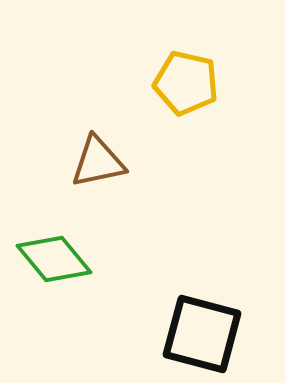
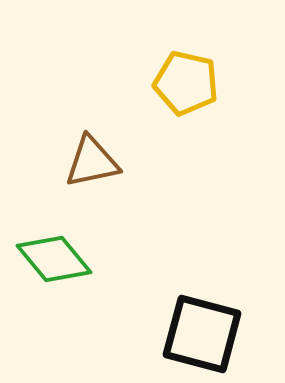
brown triangle: moved 6 px left
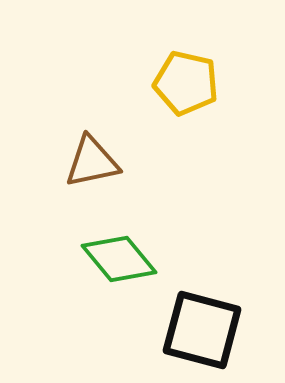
green diamond: moved 65 px right
black square: moved 4 px up
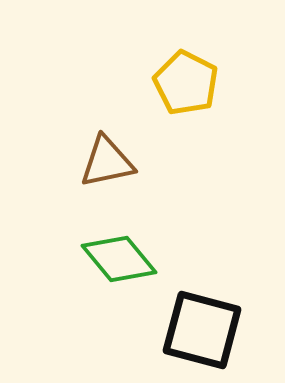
yellow pentagon: rotated 14 degrees clockwise
brown triangle: moved 15 px right
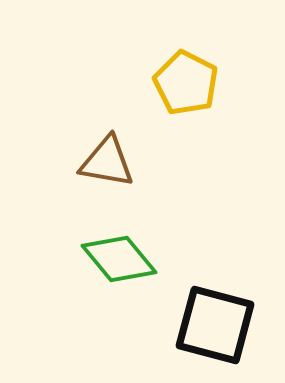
brown triangle: rotated 22 degrees clockwise
black square: moved 13 px right, 5 px up
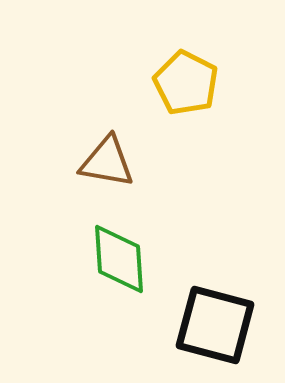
green diamond: rotated 36 degrees clockwise
